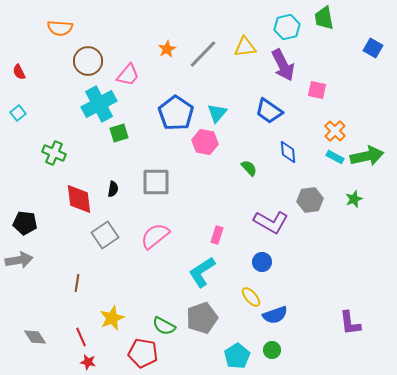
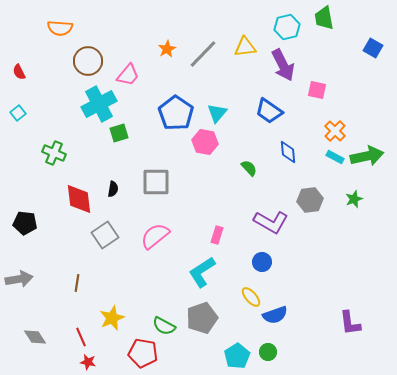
gray arrow at (19, 260): moved 19 px down
green circle at (272, 350): moved 4 px left, 2 px down
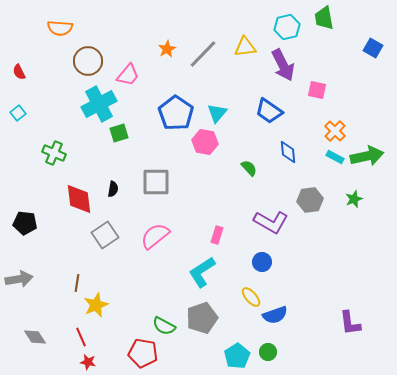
yellow star at (112, 318): moved 16 px left, 13 px up
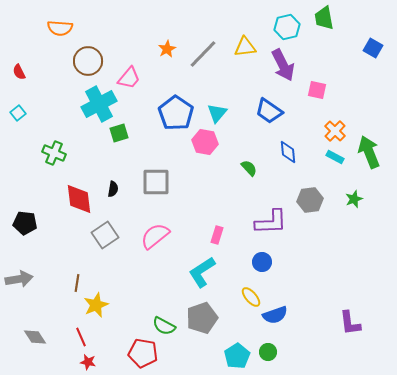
pink trapezoid at (128, 75): moved 1 px right, 3 px down
green arrow at (367, 156): moved 2 px right, 4 px up; rotated 100 degrees counterclockwise
purple L-shape at (271, 222): rotated 32 degrees counterclockwise
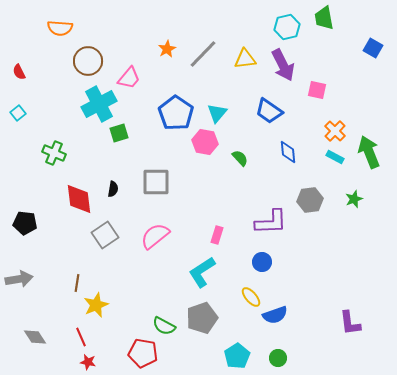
yellow triangle at (245, 47): moved 12 px down
green semicircle at (249, 168): moved 9 px left, 10 px up
green circle at (268, 352): moved 10 px right, 6 px down
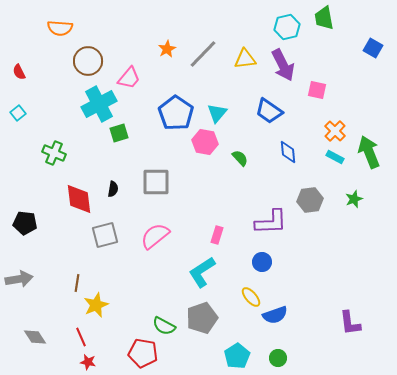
gray square at (105, 235): rotated 20 degrees clockwise
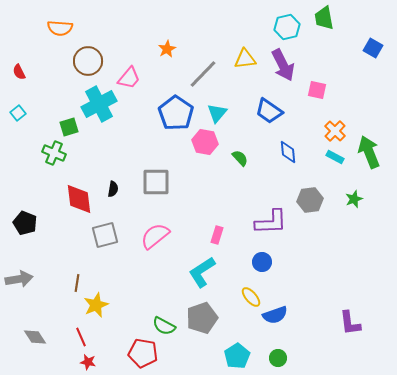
gray line at (203, 54): moved 20 px down
green square at (119, 133): moved 50 px left, 6 px up
black pentagon at (25, 223): rotated 15 degrees clockwise
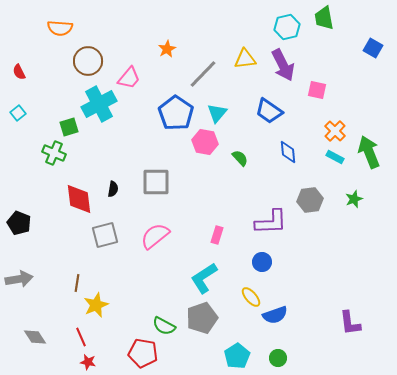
black pentagon at (25, 223): moved 6 px left
cyan L-shape at (202, 272): moved 2 px right, 6 px down
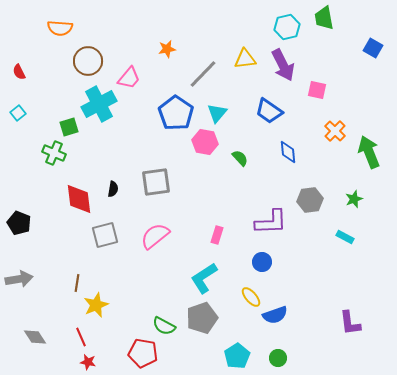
orange star at (167, 49): rotated 18 degrees clockwise
cyan rectangle at (335, 157): moved 10 px right, 80 px down
gray square at (156, 182): rotated 8 degrees counterclockwise
